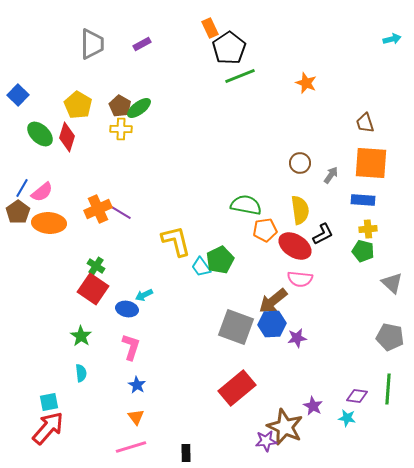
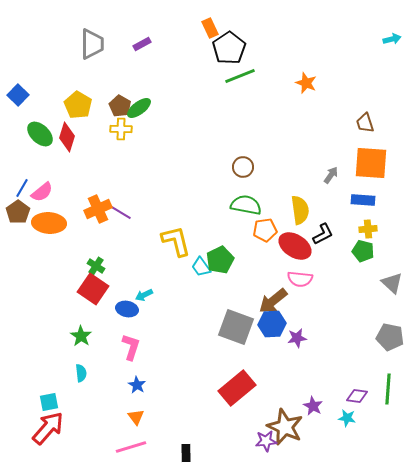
brown circle at (300, 163): moved 57 px left, 4 px down
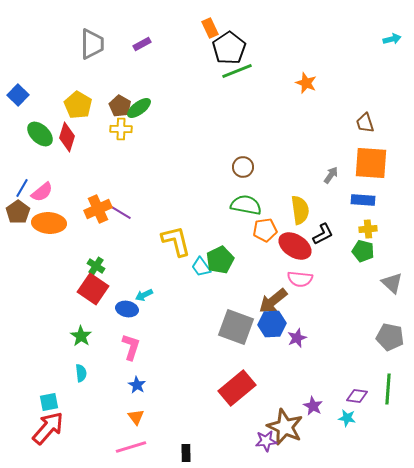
green line at (240, 76): moved 3 px left, 5 px up
purple star at (297, 338): rotated 12 degrees counterclockwise
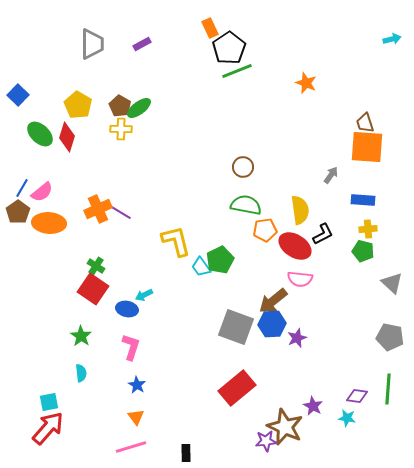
orange square at (371, 163): moved 4 px left, 16 px up
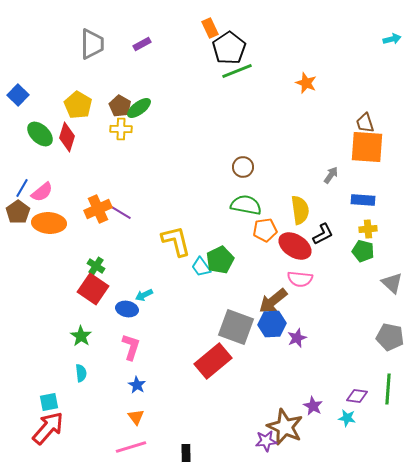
red rectangle at (237, 388): moved 24 px left, 27 px up
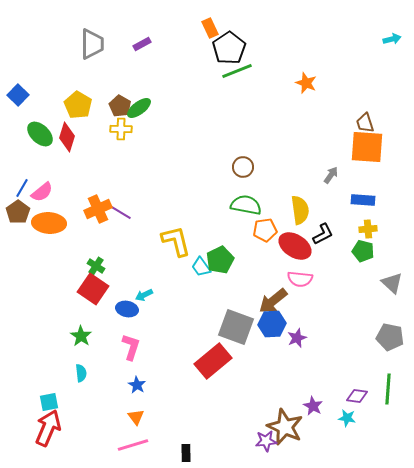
red arrow at (48, 428): rotated 18 degrees counterclockwise
pink line at (131, 447): moved 2 px right, 2 px up
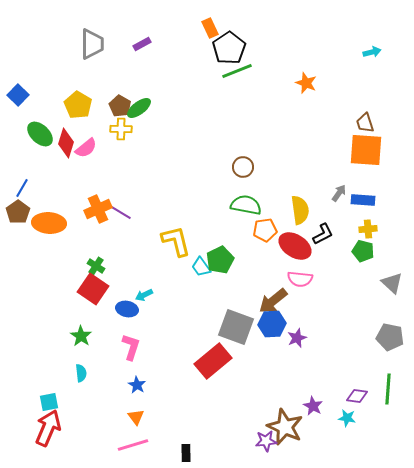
cyan arrow at (392, 39): moved 20 px left, 13 px down
red diamond at (67, 137): moved 1 px left, 6 px down
orange square at (367, 147): moved 1 px left, 3 px down
gray arrow at (331, 175): moved 8 px right, 18 px down
pink semicircle at (42, 192): moved 44 px right, 44 px up
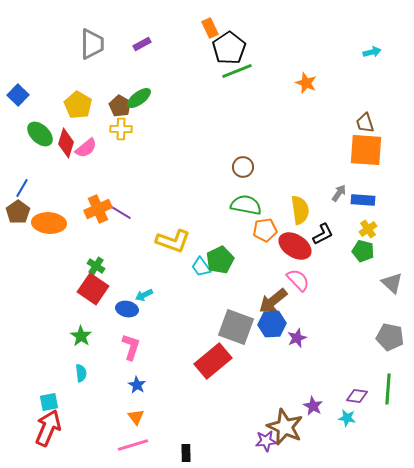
green ellipse at (139, 108): moved 10 px up
yellow cross at (368, 229): rotated 30 degrees counterclockwise
yellow L-shape at (176, 241): moved 3 px left; rotated 124 degrees clockwise
pink semicircle at (300, 279): moved 2 px left, 1 px down; rotated 140 degrees counterclockwise
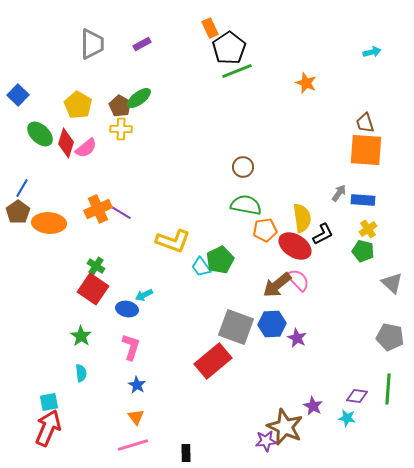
yellow semicircle at (300, 210): moved 2 px right, 8 px down
brown arrow at (273, 301): moved 4 px right, 16 px up
purple star at (297, 338): rotated 24 degrees counterclockwise
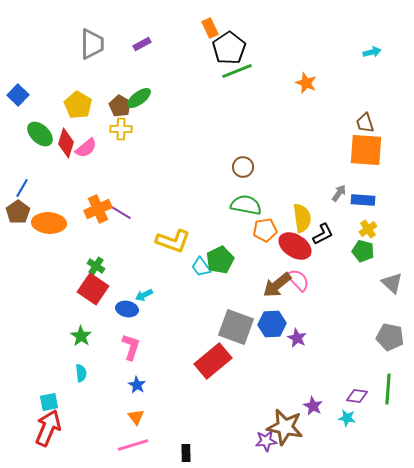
brown star at (285, 427): rotated 12 degrees counterclockwise
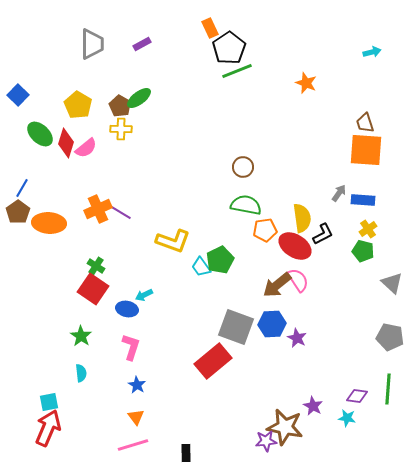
pink semicircle at (298, 280): rotated 10 degrees clockwise
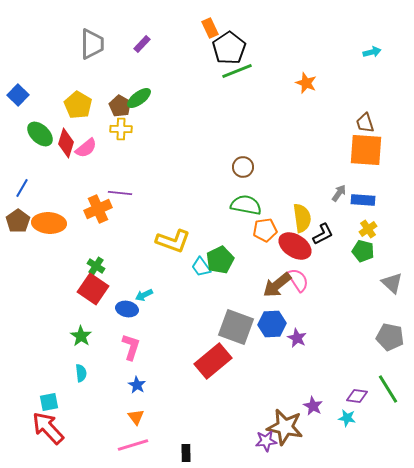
purple rectangle at (142, 44): rotated 18 degrees counterclockwise
brown pentagon at (18, 212): moved 9 px down
purple line at (120, 212): moved 19 px up; rotated 25 degrees counterclockwise
green line at (388, 389): rotated 36 degrees counterclockwise
red arrow at (48, 428): rotated 66 degrees counterclockwise
